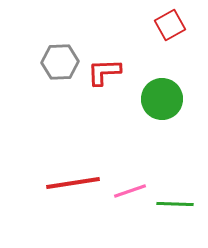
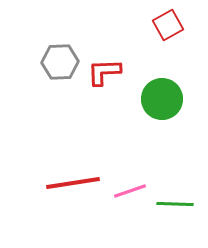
red square: moved 2 px left
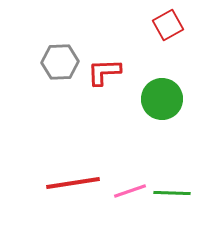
green line: moved 3 px left, 11 px up
